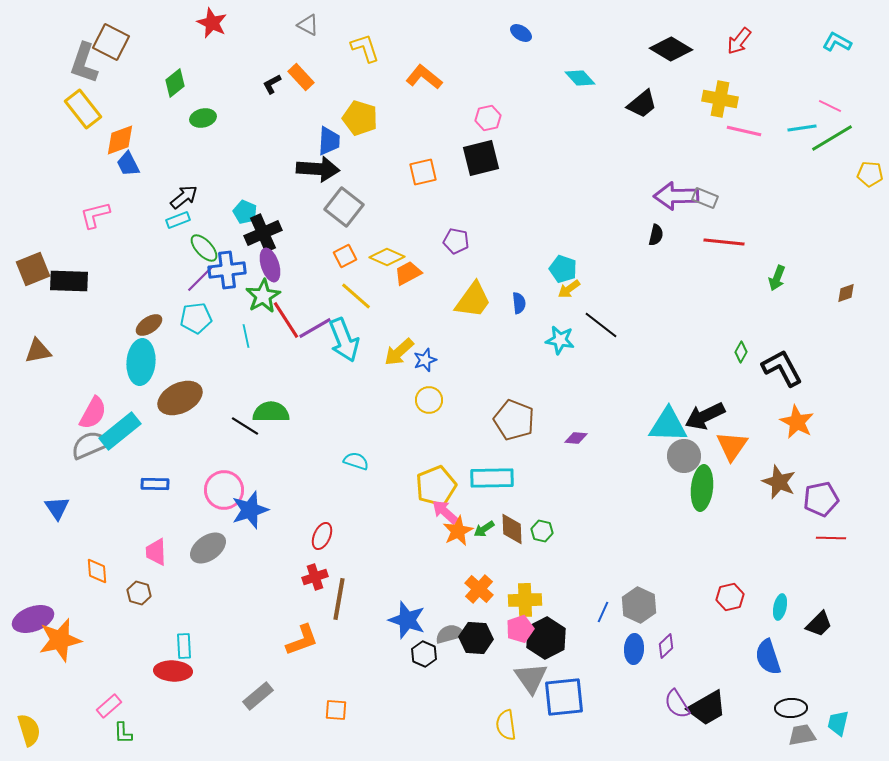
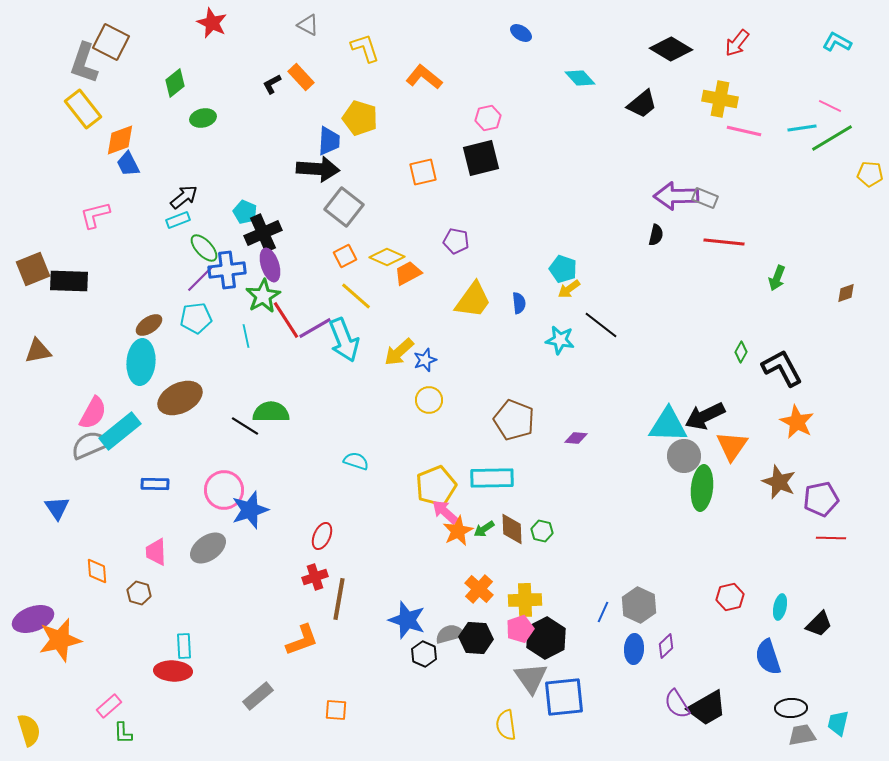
red arrow at (739, 41): moved 2 px left, 2 px down
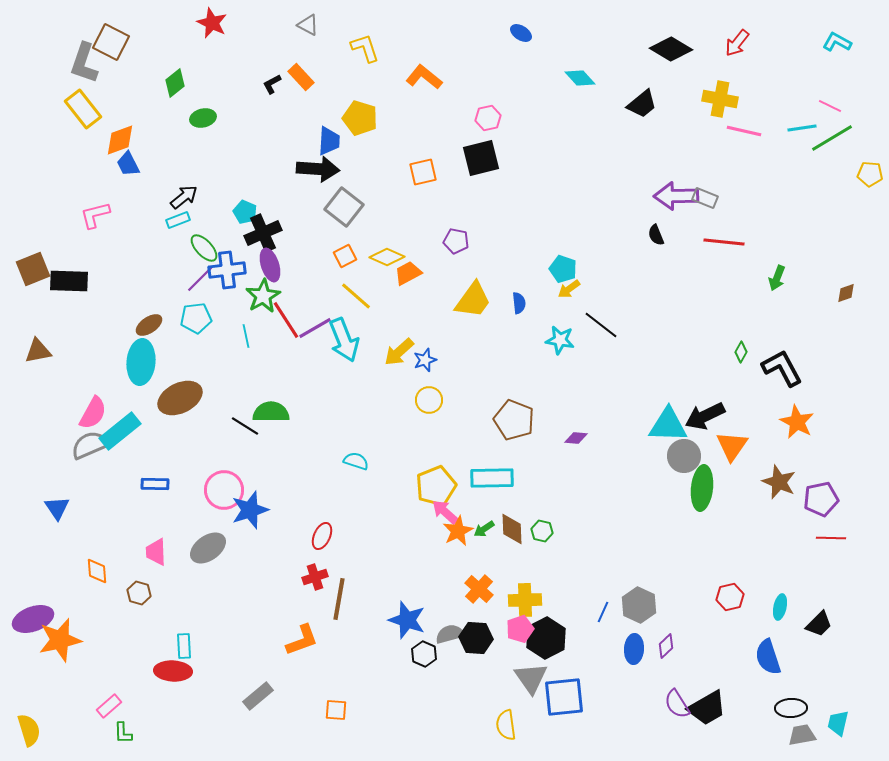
black semicircle at (656, 235): rotated 145 degrees clockwise
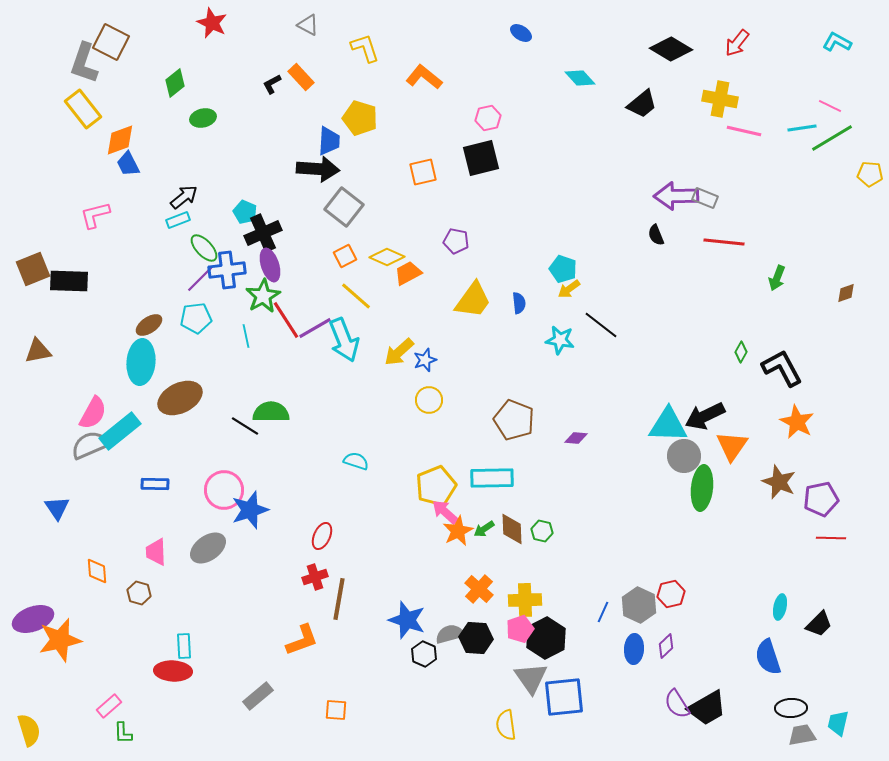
red hexagon at (730, 597): moved 59 px left, 3 px up
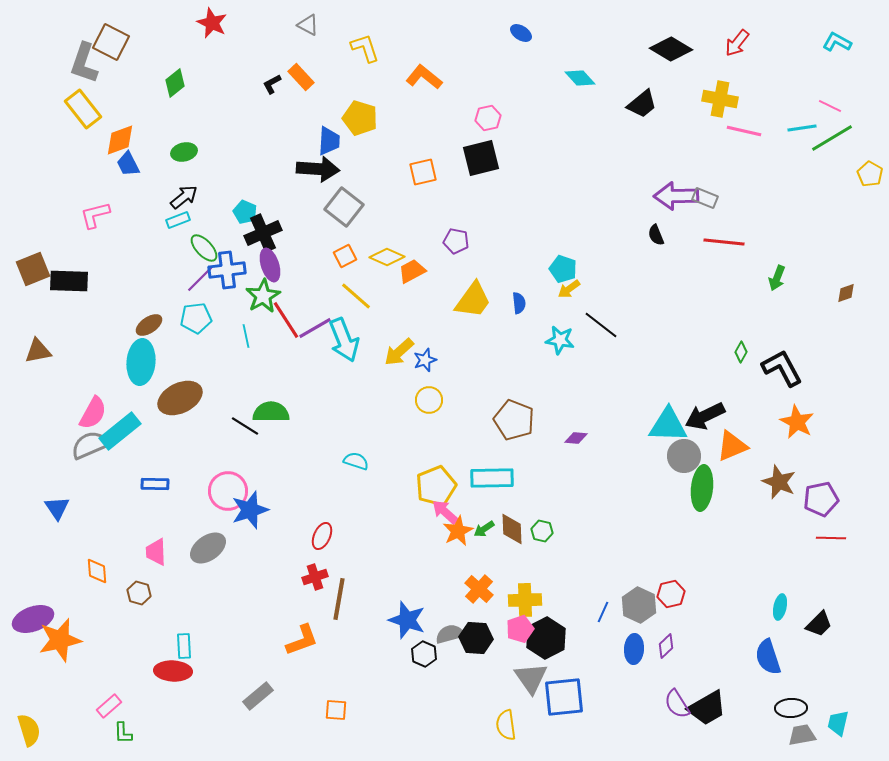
green ellipse at (203, 118): moved 19 px left, 34 px down
yellow pentagon at (870, 174): rotated 25 degrees clockwise
orange trapezoid at (408, 273): moved 4 px right, 2 px up
orange triangle at (732, 446): rotated 32 degrees clockwise
pink circle at (224, 490): moved 4 px right, 1 px down
